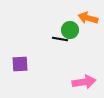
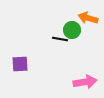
green circle: moved 2 px right
pink arrow: moved 1 px right
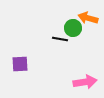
green circle: moved 1 px right, 2 px up
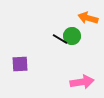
green circle: moved 1 px left, 8 px down
black line: rotated 21 degrees clockwise
pink arrow: moved 3 px left
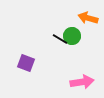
purple square: moved 6 px right, 1 px up; rotated 24 degrees clockwise
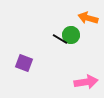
green circle: moved 1 px left, 1 px up
purple square: moved 2 px left
pink arrow: moved 4 px right
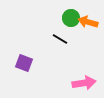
orange arrow: moved 4 px down
green circle: moved 17 px up
pink arrow: moved 2 px left, 1 px down
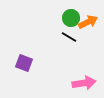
orange arrow: rotated 138 degrees clockwise
black line: moved 9 px right, 2 px up
